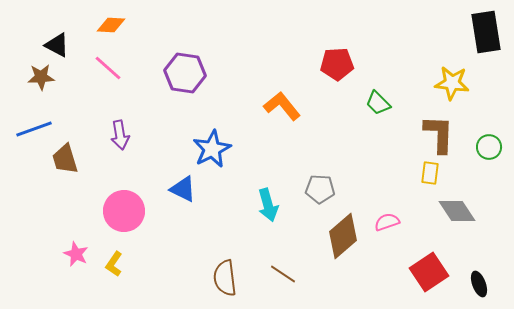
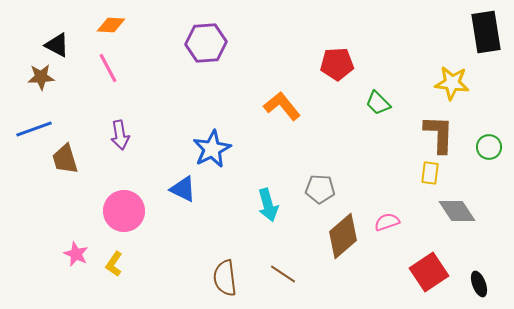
pink line: rotated 20 degrees clockwise
purple hexagon: moved 21 px right, 30 px up; rotated 12 degrees counterclockwise
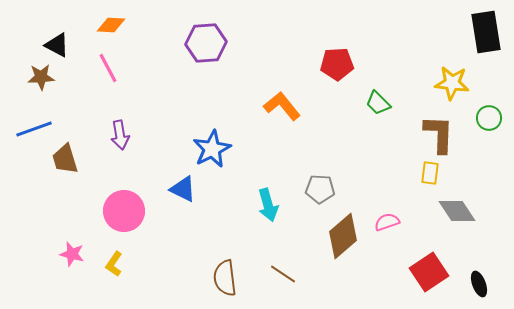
green circle: moved 29 px up
pink star: moved 4 px left; rotated 10 degrees counterclockwise
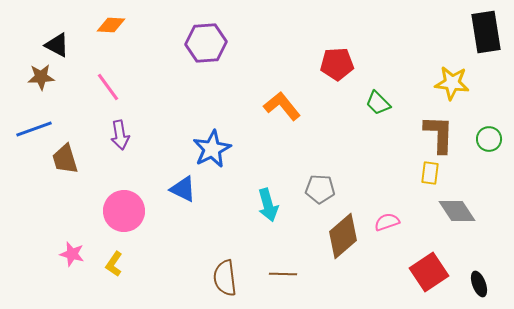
pink line: moved 19 px down; rotated 8 degrees counterclockwise
green circle: moved 21 px down
brown line: rotated 32 degrees counterclockwise
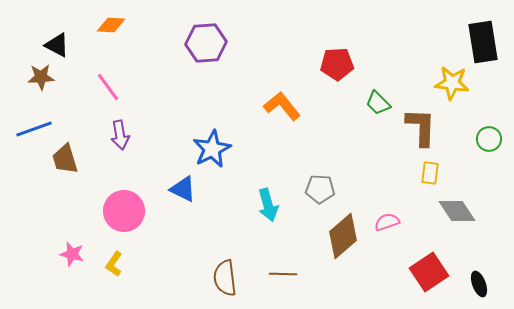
black rectangle: moved 3 px left, 10 px down
brown L-shape: moved 18 px left, 7 px up
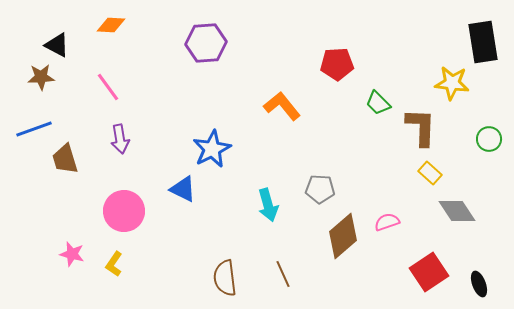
purple arrow: moved 4 px down
yellow rectangle: rotated 55 degrees counterclockwise
brown line: rotated 64 degrees clockwise
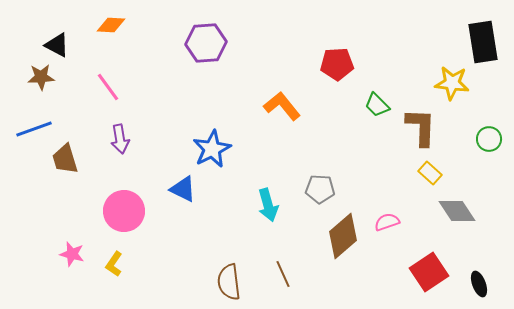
green trapezoid: moved 1 px left, 2 px down
brown semicircle: moved 4 px right, 4 px down
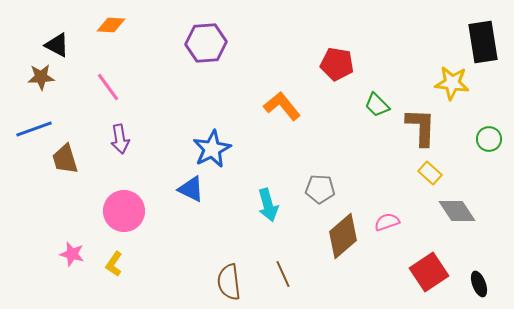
red pentagon: rotated 12 degrees clockwise
blue triangle: moved 8 px right
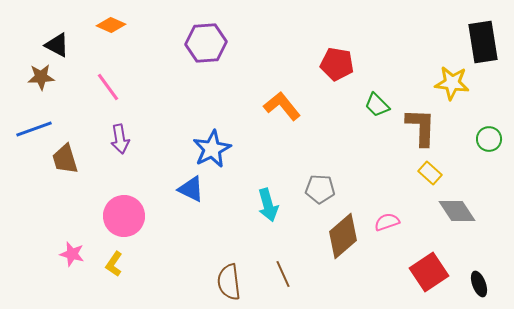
orange diamond: rotated 20 degrees clockwise
pink circle: moved 5 px down
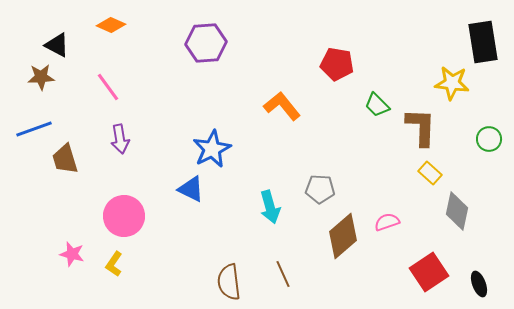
cyan arrow: moved 2 px right, 2 px down
gray diamond: rotated 45 degrees clockwise
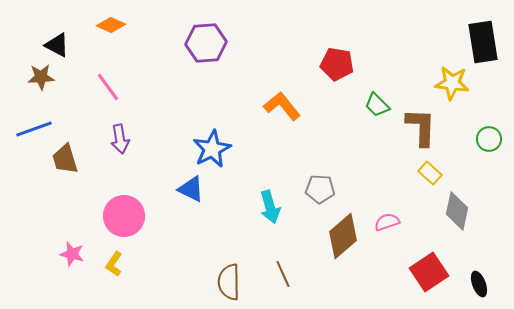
brown semicircle: rotated 6 degrees clockwise
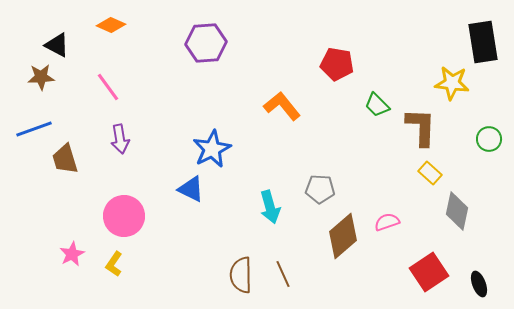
pink star: rotated 30 degrees clockwise
brown semicircle: moved 12 px right, 7 px up
